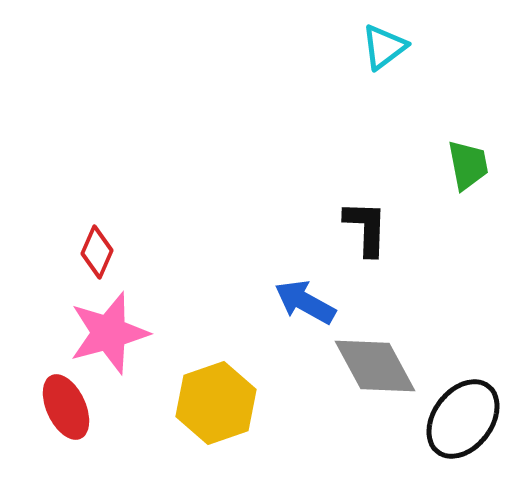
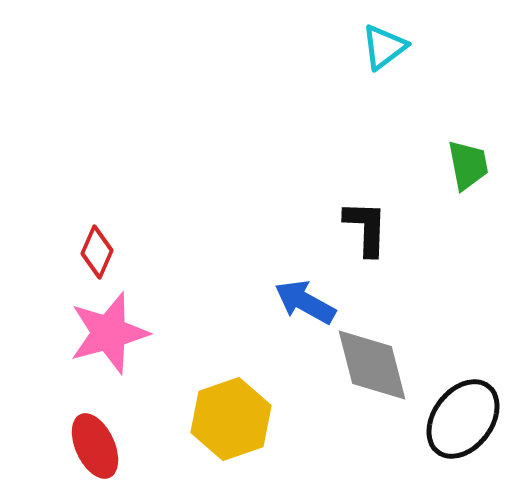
gray diamond: moved 3 px left, 1 px up; rotated 14 degrees clockwise
yellow hexagon: moved 15 px right, 16 px down
red ellipse: moved 29 px right, 39 px down
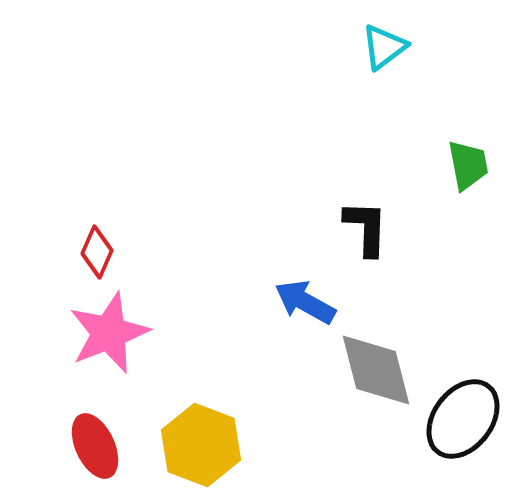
pink star: rotated 6 degrees counterclockwise
gray diamond: moved 4 px right, 5 px down
yellow hexagon: moved 30 px left, 26 px down; rotated 20 degrees counterclockwise
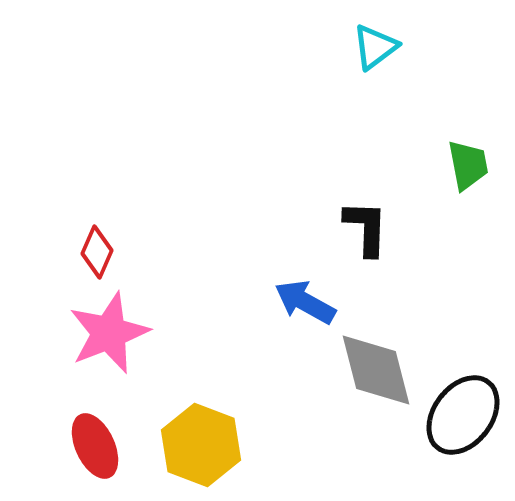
cyan triangle: moved 9 px left
black ellipse: moved 4 px up
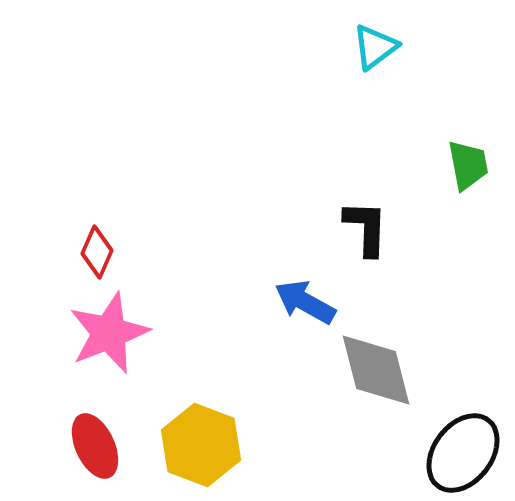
black ellipse: moved 38 px down
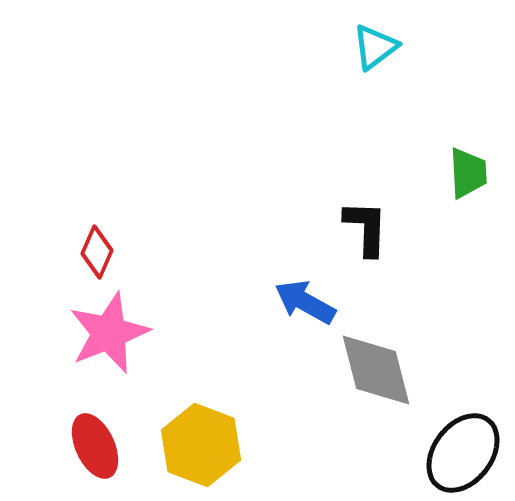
green trapezoid: moved 8 px down; rotated 8 degrees clockwise
